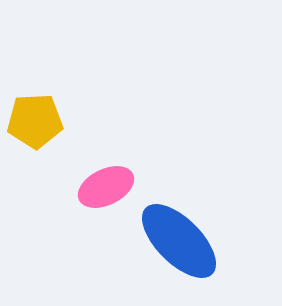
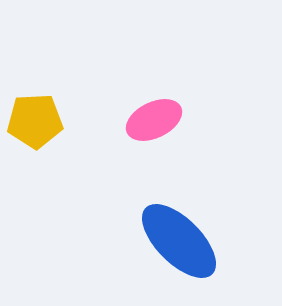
pink ellipse: moved 48 px right, 67 px up
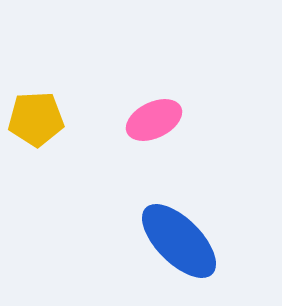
yellow pentagon: moved 1 px right, 2 px up
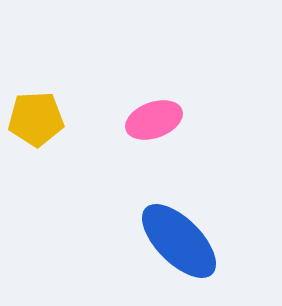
pink ellipse: rotated 6 degrees clockwise
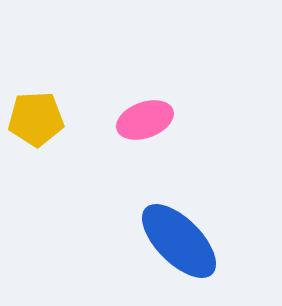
pink ellipse: moved 9 px left
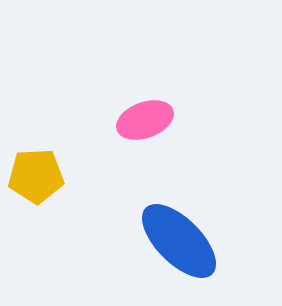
yellow pentagon: moved 57 px down
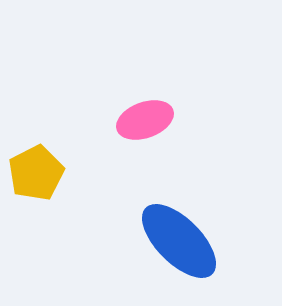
yellow pentagon: moved 3 px up; rotated 24 degrees counterclockwise
